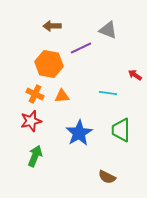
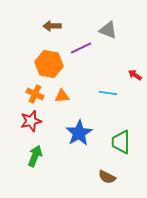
green trapezoid: moved 12 px down
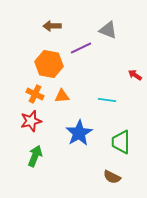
cyan line: moved 1 px left, 7 px down
brown semicircle: moved 5 px right
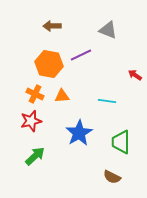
purple line: moved 7 px down
cyan line: moved 1 px down
green arrow: rotated 25 degrees clockwise
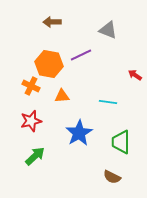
brown arrow: moved 4 px up
orange cross: moved 4 px left, 8 px up
cyan line: moved 1 px right, 1 px down
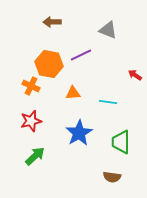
orange triangle: moved 11 px right, 3 px up
brown semicircle: rotated 18 degrees counterclockwise
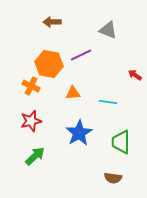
brown semicircle: moved 1 px right, 1 px down
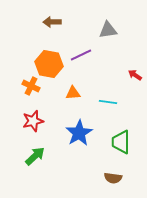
gray triangle: rotated 30 degrees counterclockwise
red star: moved 2 px right
